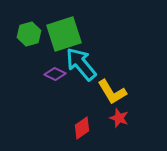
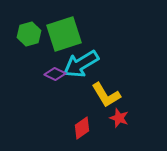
cyan arrow: rotated 81 degrees counterclockwise
yellow L-shape: moved 6 px left, 3 px down
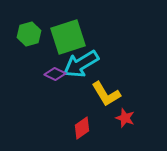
green square: moved 4 px right, 3 px down
yellow L-shape: moved 1 px up
red star: moved 6 px right
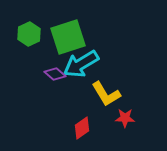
green hexagon: rotated 10 degrees counterclockwise
purple diamond: rotated 15 degrees clockwise
red star: rotated 18 degrees counterclockwise
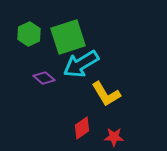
purple diamond: moved 11 px left, 4 px down
red star: moved 11 px left, 19 px down
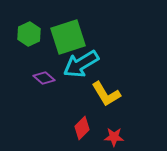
red diamond: rotated 10 degrees counterclockwise
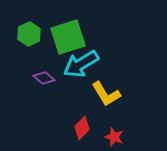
red star: rotated 18 degrees clockwise
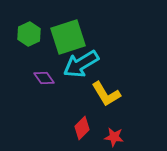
purple diamond: rotated 15 degrees clockwise
red star: rotated 12 degrees counterclockwise
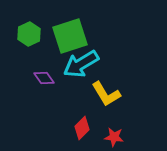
green square: moved 2 px right, 1 px up
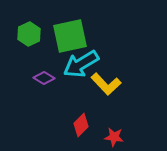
green square: rotated 6 degrees clockwise
purple diamond: rotated 25 degrees counterclockwise
yellow L-shape: moved 10 px up; rotated 12 degrees counterclockwise
red diamond: moved 1 px left, 3 px up
